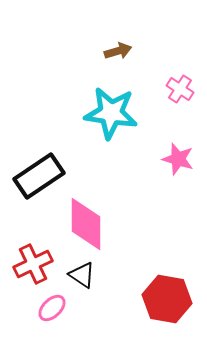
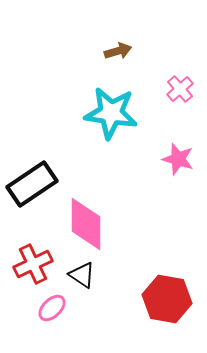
pink cross: rotated 16 degrees clockwise
black rectangle: moved 7 px left, 8 px down
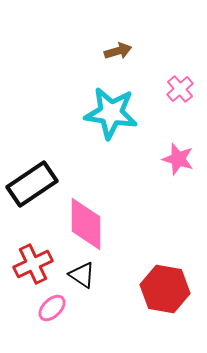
red hexagon: moved 2 px left, 10 px up
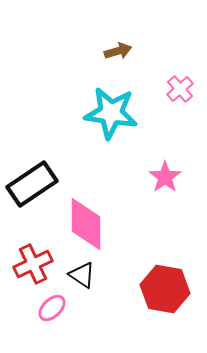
pink star: moved 13 px left, 18 px down; rotated 20 degrees clockwise
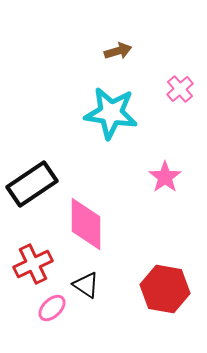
black triangle: moved 4 px right, 10 px down
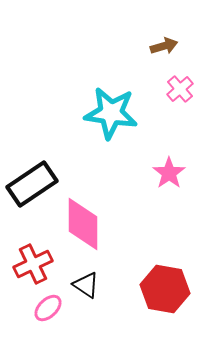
brown arrow: moved 46 px right, 5 px up
pink star: moved 4 px right, 4 px up
pink diamond: moved 3 px left
pink ellipse: moved 4 px left
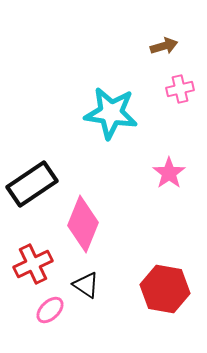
pink cross: rotated 28 degrees clockwise
pink diamond: rotated 22 degrees clockwise
pink ellipse: moved 2 px right, 2 px down
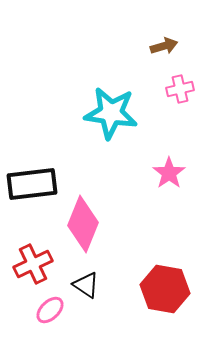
black rectangle: rotated 27 degrees clockwise
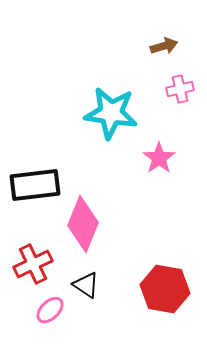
pink star: moved 10 px left, 15 px up
black rectangle: moved 3 px right, 1 px down
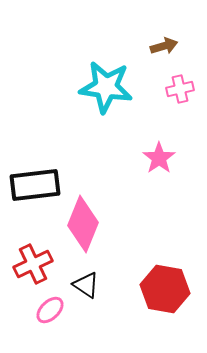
cyan star: moved 5 px left, 26 px up
